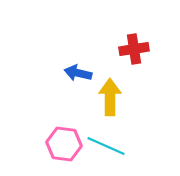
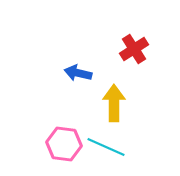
red cross: rotated 24 degrees counterclockwise
yellow arrow: moved 4 px right, 6 px down
cyan line: moved 1 px down
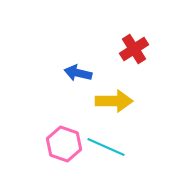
yellow arrow: moved 2 px up; rotated 90 degrees clockwise
pink hexagon: rotated 12 degrees clockwise
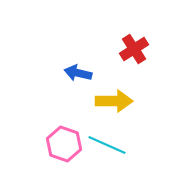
cyan line: moved 1 px right, 2 px up
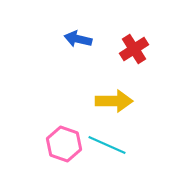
blue arrow: moved 34 px up
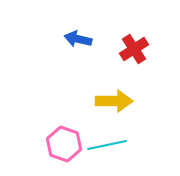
cyan line: rotated 36 degrees counterclockwise
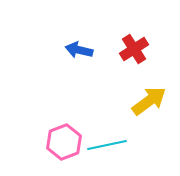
blue arrow: moved 1 px right, 11 px down
yellow arrow: moved 35 px right; rotated 36 degrees counterclockwise
pink hexagon: moved 2 px up; rotated 20 degrees clockwise
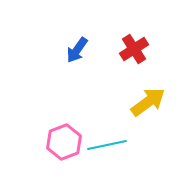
blue arrow: moved 2 px left; rotated 68 degrees counterclockwise
yellow arrow: moved 1 px left, 1 px down
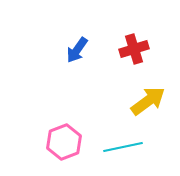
red cross: rotated 16 degrees clockwise
yellow arrow: moved 1 px up
cyan line: moved 16 px right, 2 px down
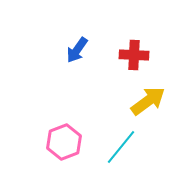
red cross: moved 6 px down; rotated 20 degrees clockwise
cyan line: moved 2 px left; rotated 39 degrees counterclockwise
